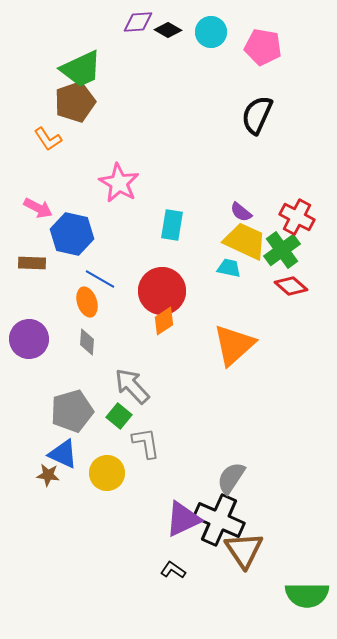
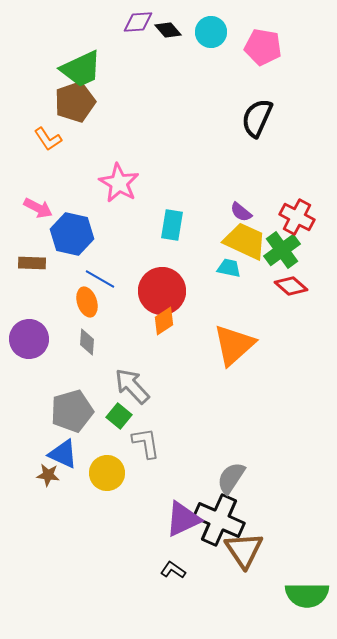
black diamond: rotated 20 degrees clockwise
black semicircle: moved 3 px down
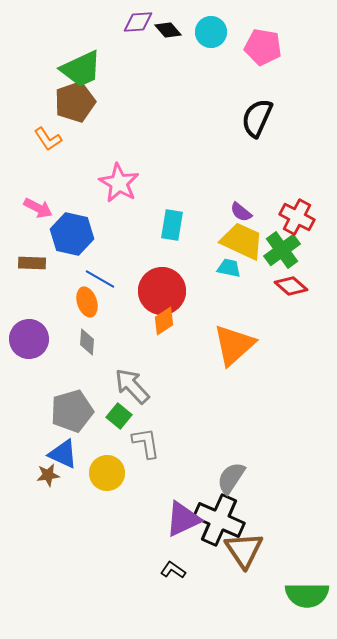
yellow trapezoid: moved 3 px left
brown star: rotated 15 degrees counterclockwise
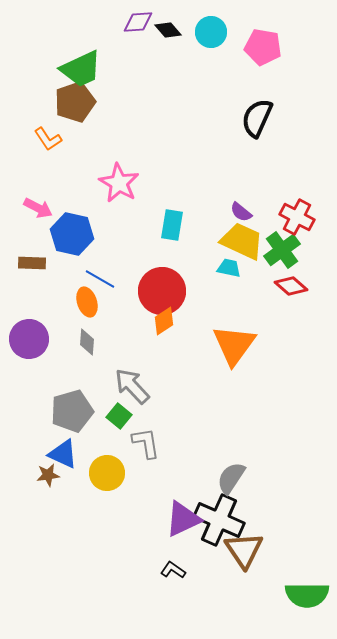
orange triangle: rotated 12 degrees counterclockwise
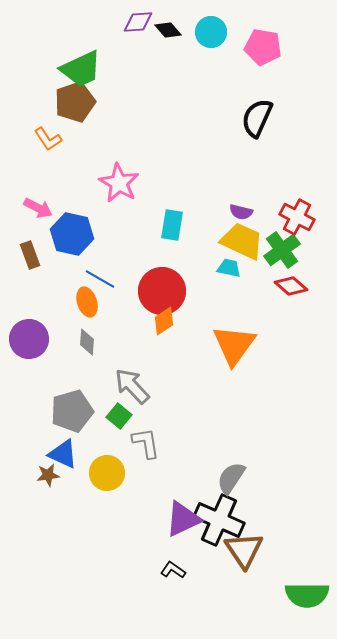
purple semicircle: rotated 25 degrees counterclockwise
brown rectangle: moved 2 px left, 8 px up; rotated 68 degrees clockwise
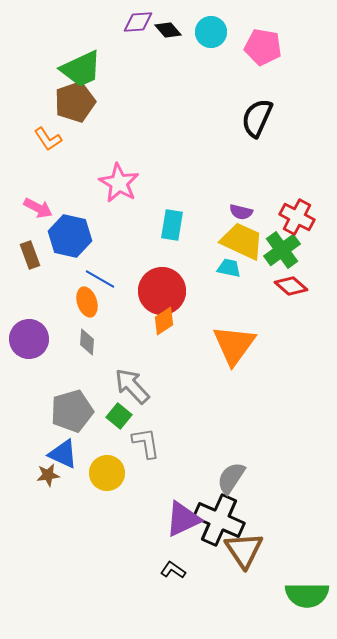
blue hexagon: moved 2 px left, 2 px down
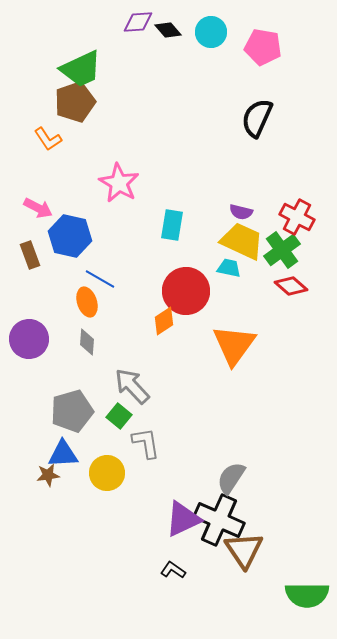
red circle: moved 24 px right
blue triangle: rotated 28 degrees counterclockwise
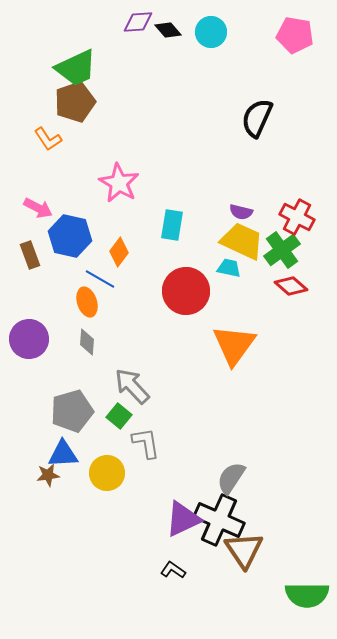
pink pentagon: moved 32 px right, 12 px up
green trapezoid: moved 5 px left, 1 px up
orange diamond: moved 45 px left, 69 px up; rotated 20 degrees counterclockwise
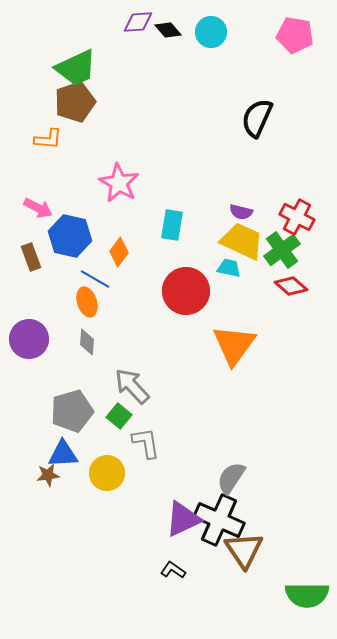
orange L-shape: rotated 52 degrees counterclockwise
brown rectangle: moved 1 px right, 2 px down
blue line: moved 5 px left
